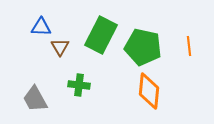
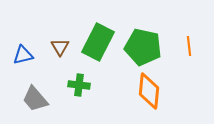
blue triangle: moved 18 px left, 28 px down; rotated 15 degrees counterclockwise
green rectangle: moved 3 px left, 7 px down
gray trapezoid: rotated 12 degrees counterclockwise
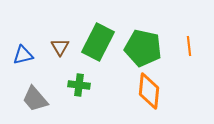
green pentagon: moved 1 px down
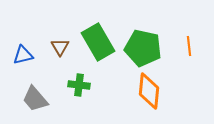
green rectangle: rotated 57 degrees counterclockwise
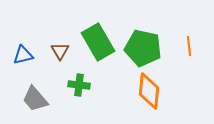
brown triangle: moved 4 px down
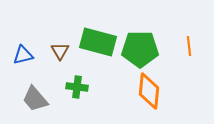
green rectangle: rotated 45 degrees counterclockwise
green pentagon: moved 3 px left, 1 px down; rotated 12 degrees counterclockwise
green cross: moved 2 px left, 2 px down
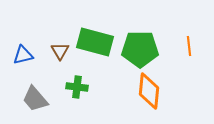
green rectangle: moved 3 px left
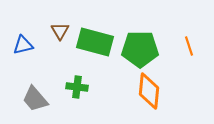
orange line: rotated 12 degrees counterclockwise
brown triangle: moved 20 px up
blue triangle: moved 10 px up
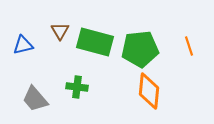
green pentagon: rotated 6 degrees counterclockwise
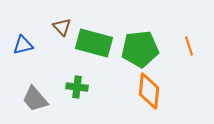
brown triangle: moved 2 px right, 4 px up; rotated 12 degrees counterclockwise
green rectangle: moved 1 px left, 1 px down
